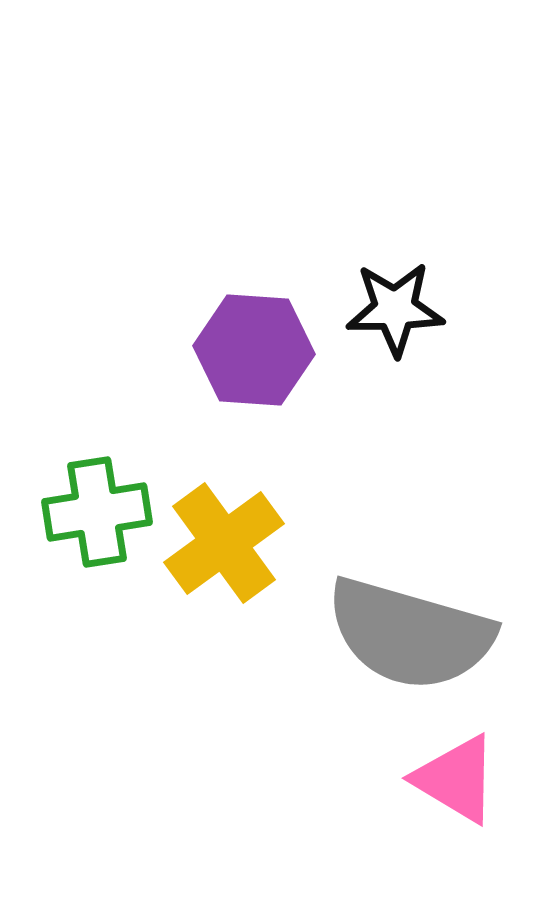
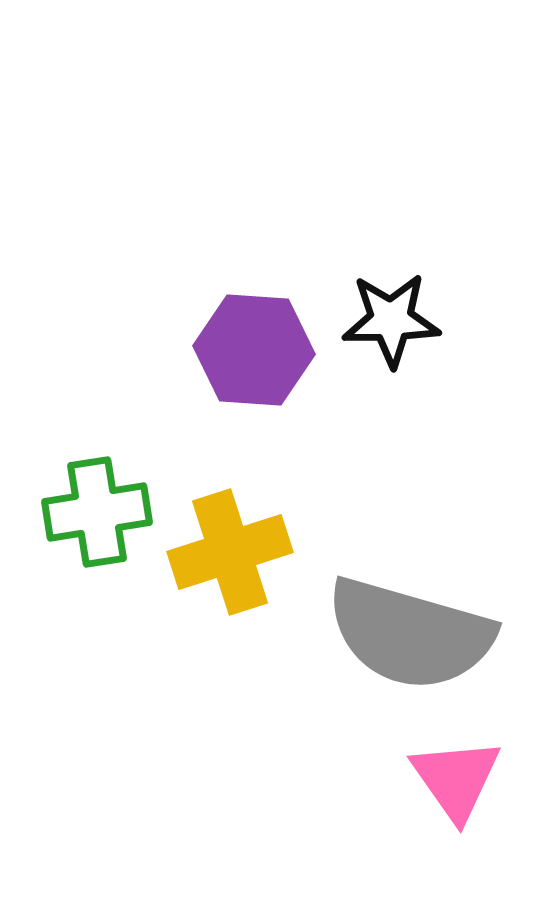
black star: moved 4 px left, 11 px down
yellow cross: moved 6 px right, 9 px down; rotated 18 degrees clockwise
pink triangle: rotated 24 degrees clockwise
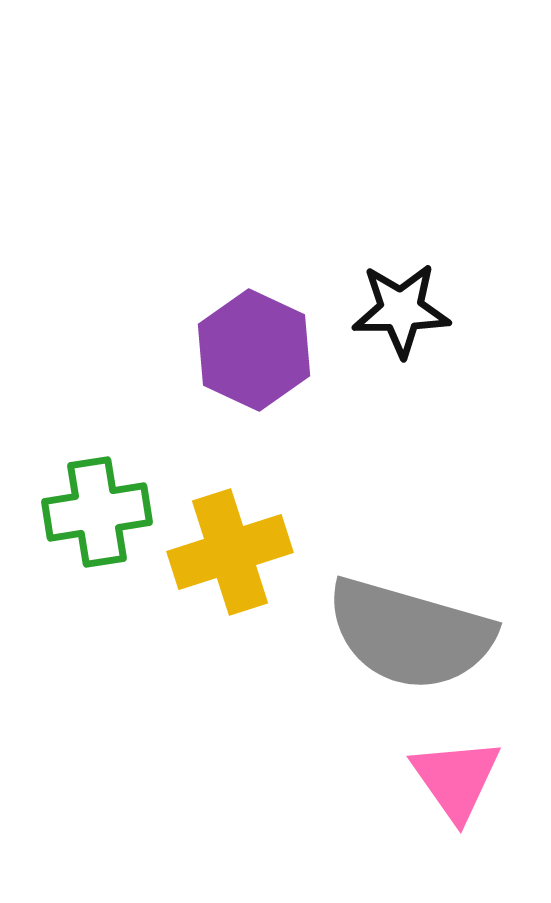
black star: moved 10 px right, 10 px up
purple hexagon: rotated 21 degrees clockwise
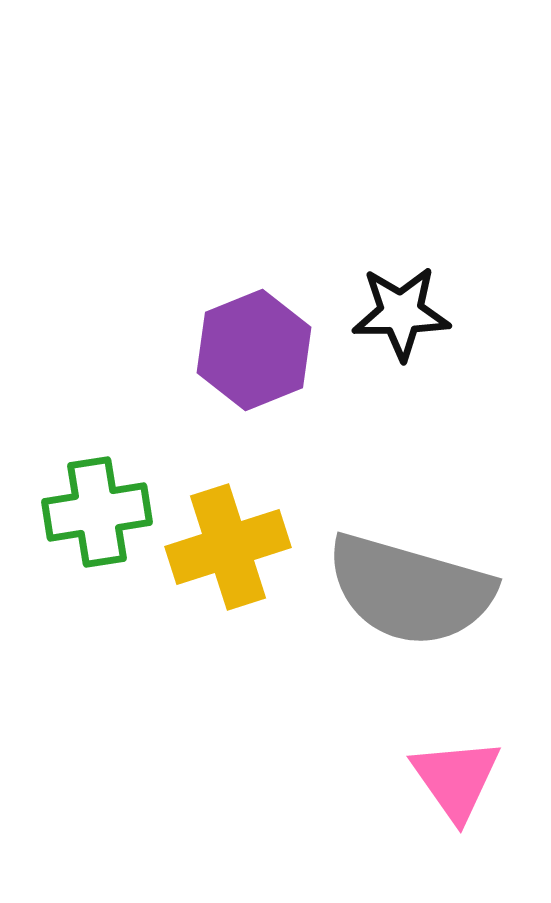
black star: moved 3 px down
purple hexagon: rotated 13 degrees clockwise
yellow cross: moved 2 px left, 5 px up
gray semicircle: moved 44 px up
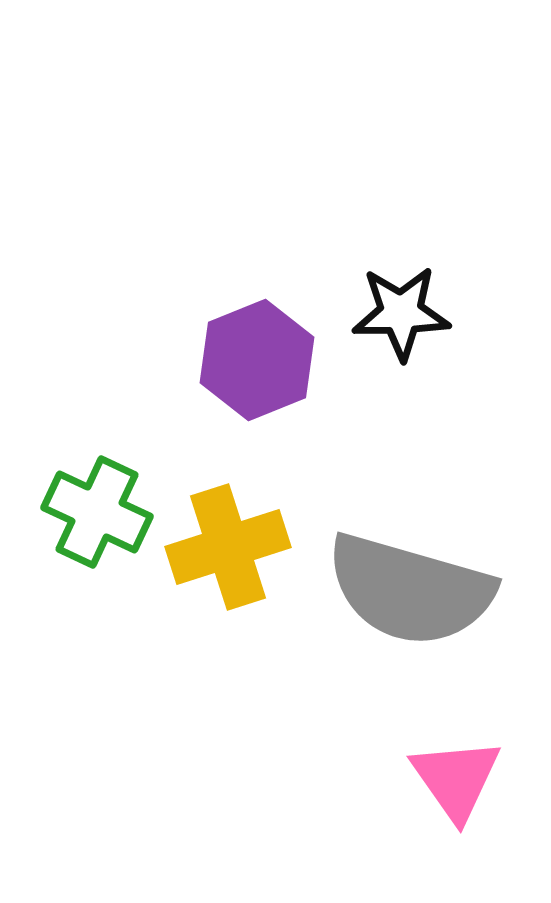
purple hexagon: moved 3 px right, 10 px down
green cross: rotated 34 degrees clockwise
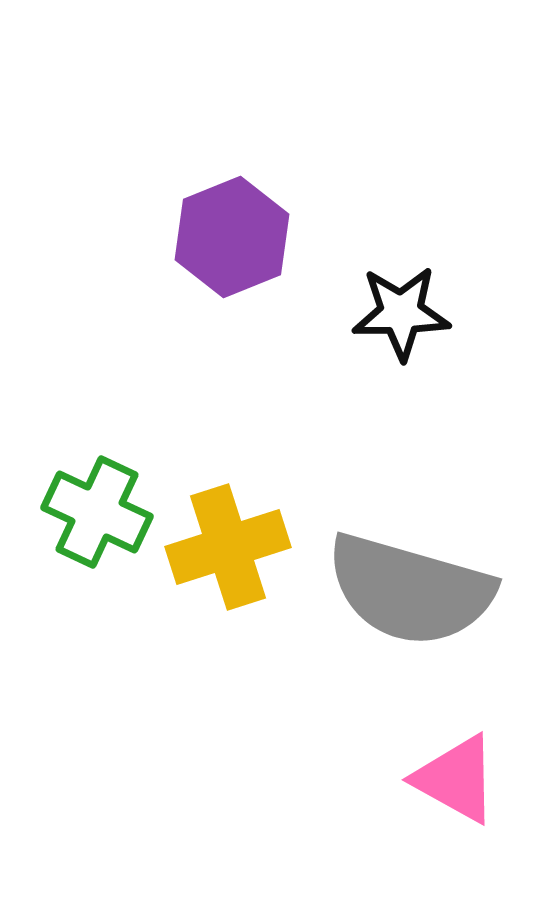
purple hexagon: moved 25 px left, 123 px up
pink triangle: rotated 26 degrees counterclockwise
